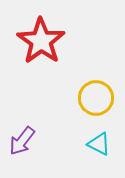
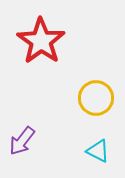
cyan triangle: moved 1 px left, 7 px down
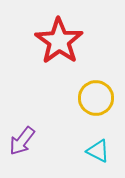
red star: moved 18 px right
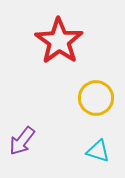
cyan triangle: rotated 10 degrees counterclockwise
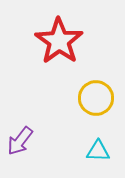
purple arrow: moved 2 px left
cyan triangle: rotated 15 degrees counterclockwise
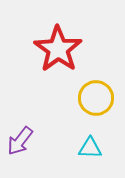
red star: moved 1 px left, 8 px down
cyan triangle: moved 8 px left, 3 px up
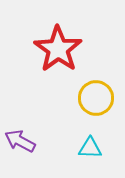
purple arrow: rotated 80 degrees clockwise
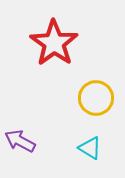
red star: moved 4 px left, 6 px up
cyan triangle: rotated 30 degrees clockwise
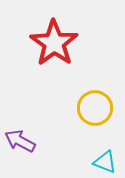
yellow circle: moved 1 px left, 10 px down
cyan triangle: moved 15 px right, 14 px down; rotated 10 degrees counterclockwise
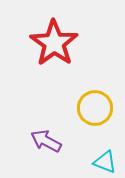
purple arrow: moved 26 px right
